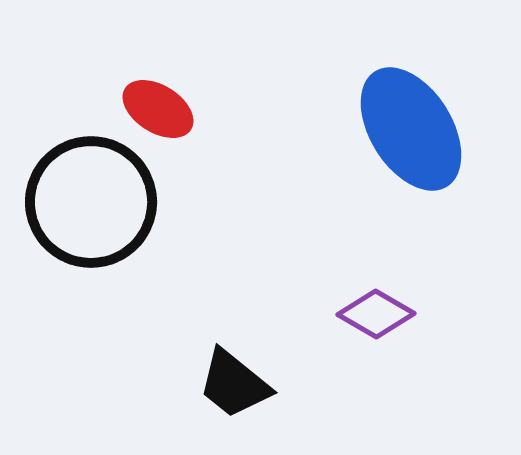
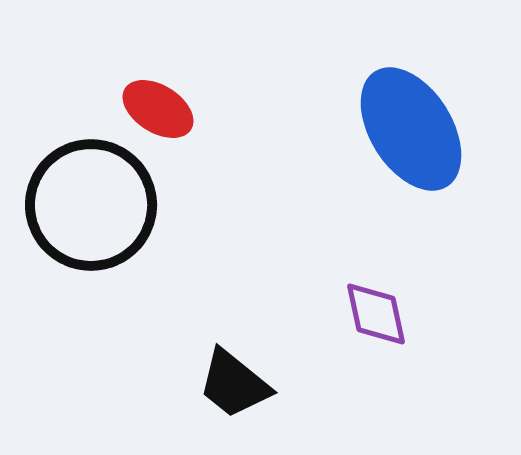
black circle: moved 3 px down
purple diamond: rotated 48 degrees clockwise
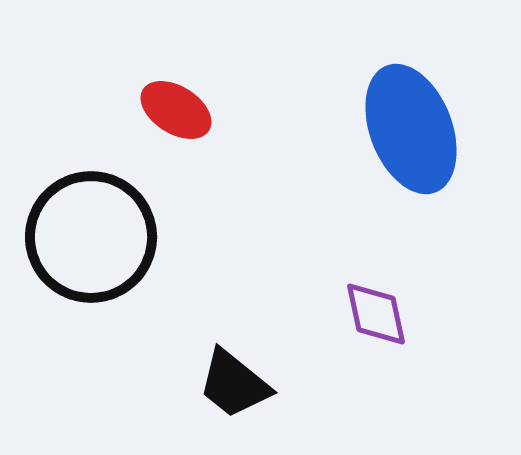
red ellipse: moved 18 px right, 1 px down
blue ellipse: rotated 11 degrees clockwise
black circle: moved 32 px down
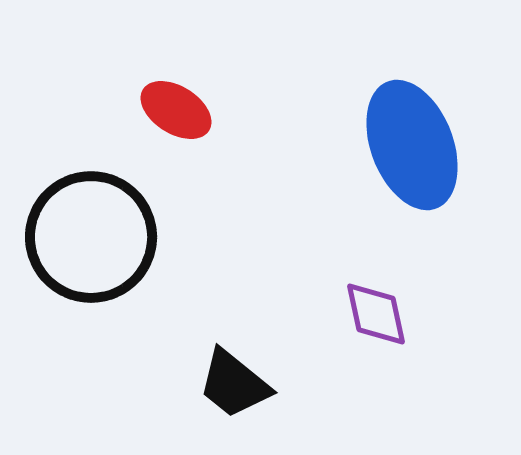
blue ellipse: moved 1 px right, 16 px down
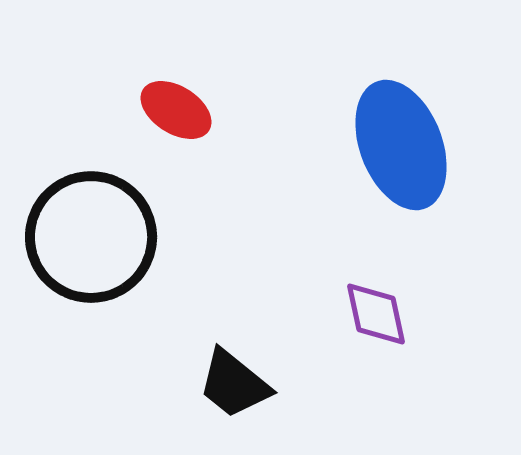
blue ellipse: moved 11 px left
